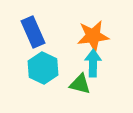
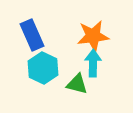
blue rectangle: moved 1 px left, 3 px down
green triangle: moved 3 px left
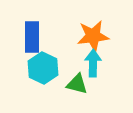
blue rectangle: moved 2 px down; rotated 24 degrees clockwise
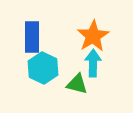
orange star: rotated 24 degrees counterclockwise
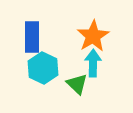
green triangle: rotated 30 degrees clockwise
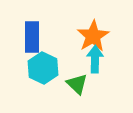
cyan arrow: moved 2 px right, 4 px up
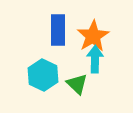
blue rectangle: moved 26 px right, 7 px up
cyan hexagon: moved 7 px down
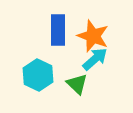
orange star: rotated 20 degrees counterclockwise
cyan arrow: rotated 48 degrees clockwise
cyan hexagon: moved 5 px left
